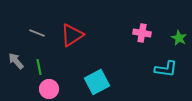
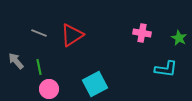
gray line: moved 2 px right
cyan square: moved 2 px left, 2 px down
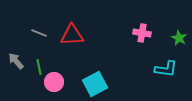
red triangle: rotated 30 degrees clockwise
pink circle: moved 5 px right, 7 px up
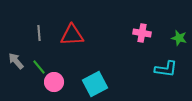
gray line: rotated 63 degrees clockwise
green star: rotated 14 degrees counterclockwise
green line: rotated 28 degrees counterclockwise
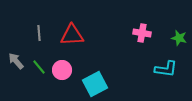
pink circle: moved 8 px right, 12 px up
